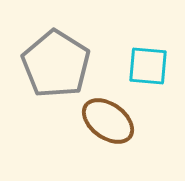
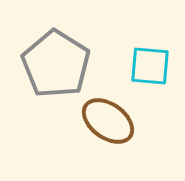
cyan square: moved 2 px right
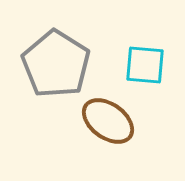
cyan square: moved 5 px left, 1 px up
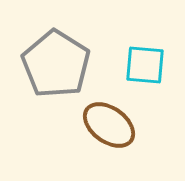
brown ellipse: moved 1 px right, 4 px down
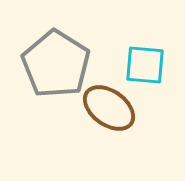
brown ellipse: moved 17 px up
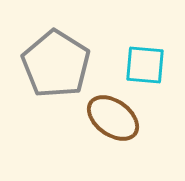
brown ellipse: moved 4 px right, 10 px down
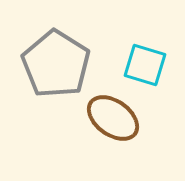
cyan square: rotated 12 degrees clockwise
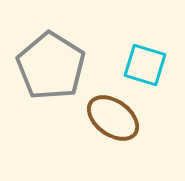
gray pentagon: moved 5 px left, 2 px down
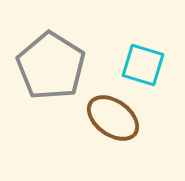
cyan square: moved 2 px left
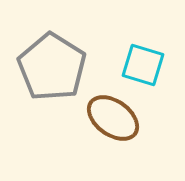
gray pentagon: moved 1 px right, 1 px down
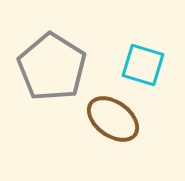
brown ellipse: moved 1 px down
